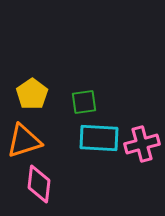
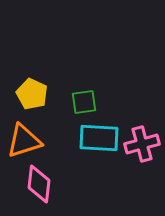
yellow pentagon: rotated 12 degrees counterclockwise
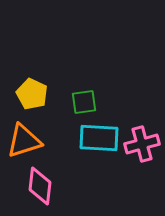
pink diamond: moved 1 px right, 2 px down
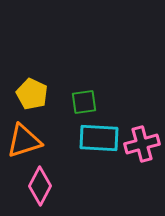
pink diamond: rotated 21 degrees clockwise
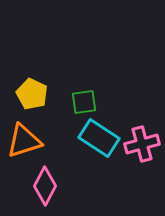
cyan rectangle: rotated 30 degrees clockwise
pink diamond: moved 5 px right
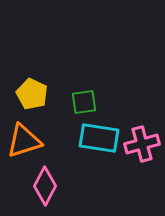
cyan rectangle: rotated 24 degrees counterclockwise
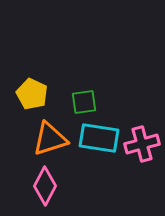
orange triangle: moved 26 px right, 2 px up
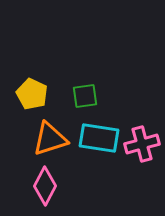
green square: moved 1 px right, 6 px up
